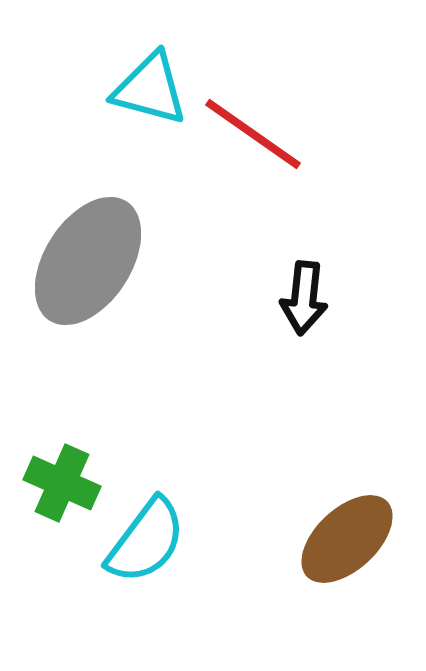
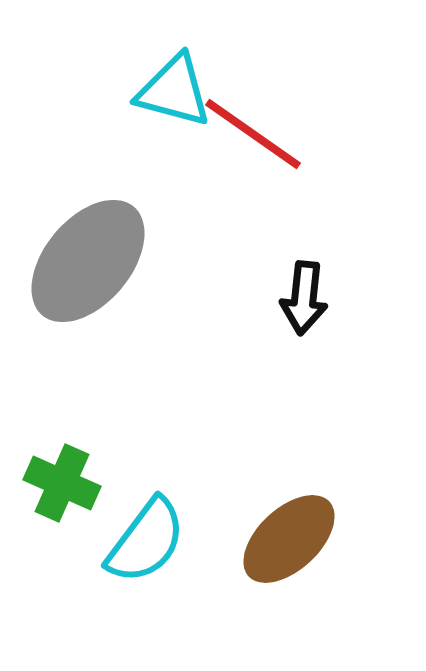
cyan triangle: moved 24 px right, 2 px down
gray ellipse: rotated 7 degrees clockwise
brown ellipse: moved 58 px left
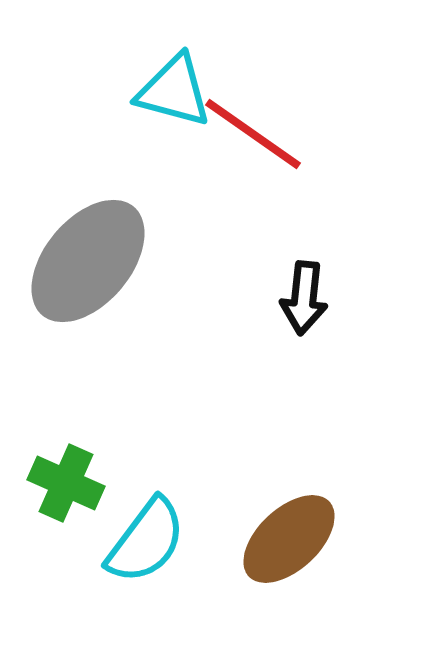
green cross: moved 4 px right
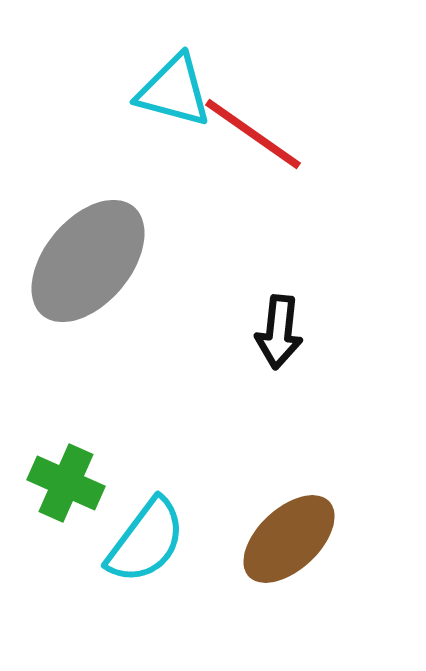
black arrow: moved 25 px left, 34 px down
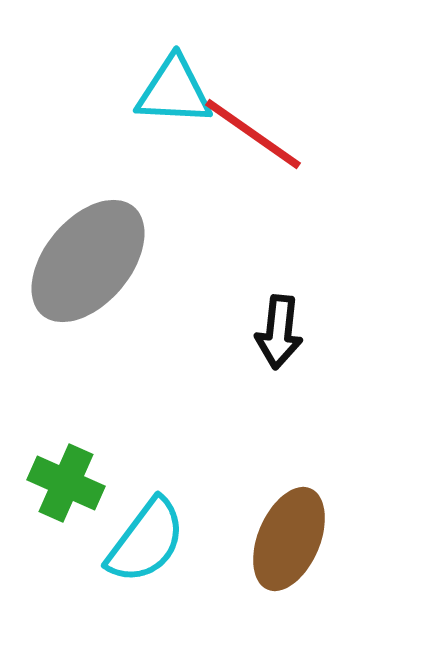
cyan triangle: rotated 12 degrees counterclockwise
brown ellipse: rotated 24 degrees counterclockwise
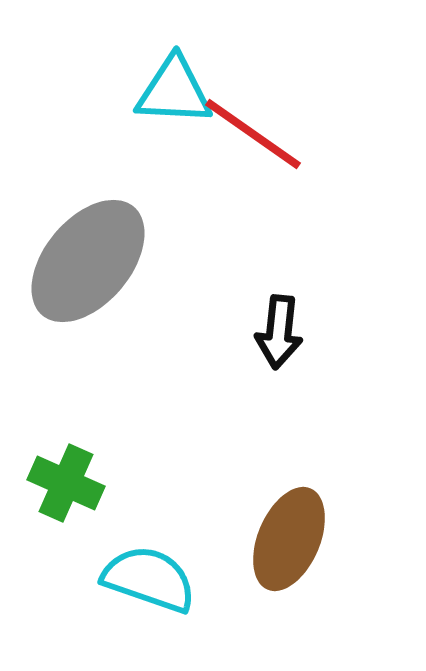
cyan semicircle: moved 3 px right, 38 px down; rotated 108 degrees counterclockwise
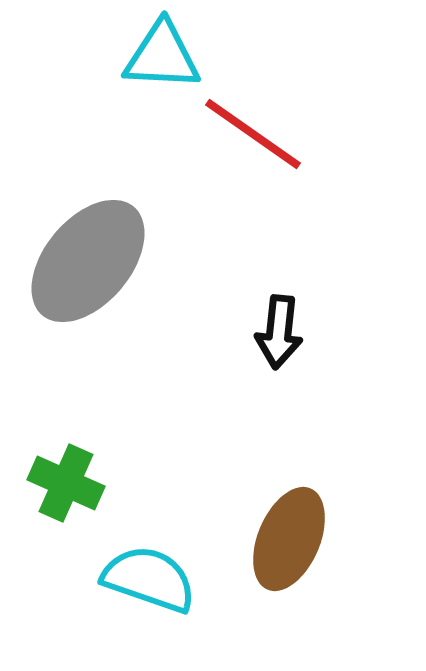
cyan triangle: moved 12 px left, 35 px up
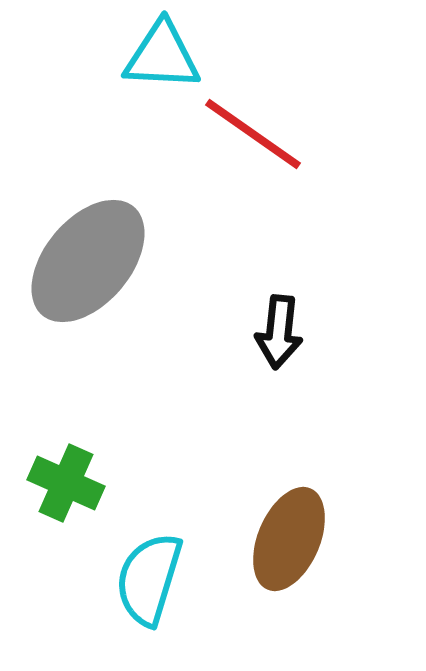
cyan semicircle: rotated 92 degrees counterclockwise
